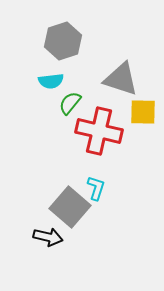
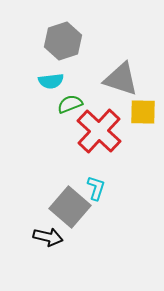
green semicircle: moved 1 px down; rotated 30 degrees clockwise
red cross: rotated 30 degrees clockwise
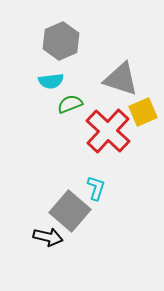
gray hexagon: moved 2 px left; rotated 6 degrees counterclockwise
yellow square: rotated 24 degrees counterclockwise
red cross: moved 9 px right
gray square: moved 4 px down
